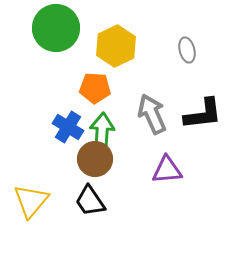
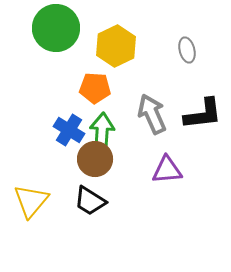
blue cross: moved 1 px right, 3 px down
black trapezoid: rotated 24 degrees counterclockwise
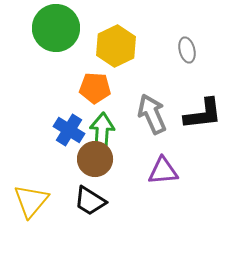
purple triangle: moved 4 px left, 1 px down
